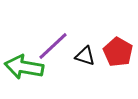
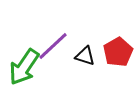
red pentagon: rotated 12 degrees clockwise
green arrow: rotated 66 degrees counterclockwise
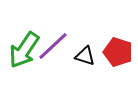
red pentagon: rotated 24 degrees counterclockwise
green arrow: moved 17 px up
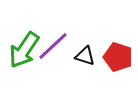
red pentagon: moved 5 px down
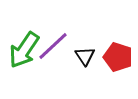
black triangle: rotated 40 degrees clockwise
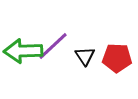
green arrow: moved 1 px left, 1 px down; rotated 54 degrees clockwise
red pentagon: moved 1 px left, 1 px down; rotated 16 degrees counterclockwise
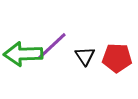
purple line: moved 1 px left
green arrow: moved 3 px down
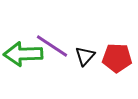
purple line: rotated 76 degrees clockwise
black triangle: rotated 15 degrees clockwise
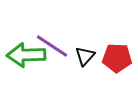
green arrow: moved 3 px right, 1 px down
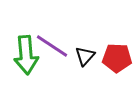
green arrow: rotated 93 degrees counterclockwise
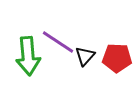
purple line: moved 6 px right, 4 px up
green arrow: moved 2 px right, 1 px down
